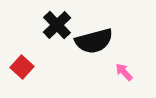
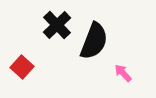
black semicircle: rotated 54 degrees counterclockwise
pink arrow: moved 1 px left, 1 px down
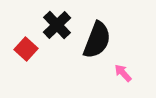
black semicircle: moved 3 px right, 1 px up
red square: moved 4 px right, 18 px up
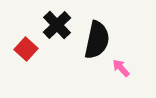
black semicircle: rotated 9 degrees counterclockwise
pink arrow: moved 2 px left, 5 px up
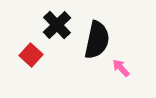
red square: moved 5 px right, 6 px down
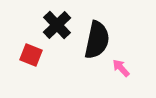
red square: rotated 20 degrees counterclockwise
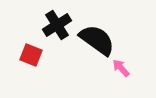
black cross: rotated 12 degrees clockwise
black semicircle: rotated 66 degrees counterclockwise
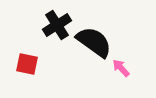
black semicircle: moved 3 px left, 2 px down
red square: moved 4 px left, 9 px down; rotated 10 degrees counterclockwise
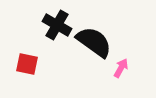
black cross: rotated 28 degrees counterclockwise
pink arrow: rotated 72 degrees clockwise
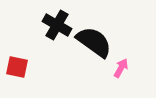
red square: moved 10 px left, 3 px down
